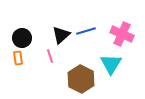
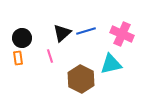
black triangle: moved 1 px right, 2 px up
cyan triangle: rotated 45 degrees clockwise
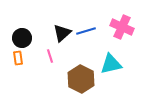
pink cross: moved 7 px up
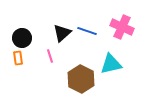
blue line: moved 1 px right; rotated 36 degrees clockwise
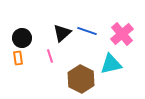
pink cross: moved 7 px down; rotated 25 degrees clockwise
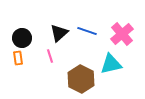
black triangle: moved 3 px left
